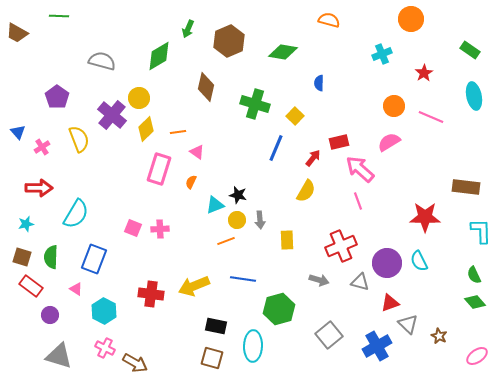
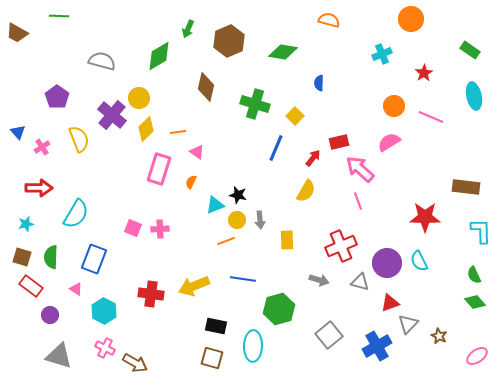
gray triangle at (408, 324): rotated 30 degrees clockwise
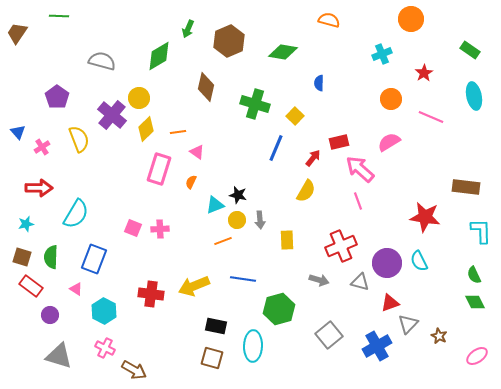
brown trapezoid at (17, 33): rotated 95 degrees clockwise
orange circle at (394, 106): moved 3 px left, 7 px up
red star at (425, 217): rotated 8 degrees clockwise
orange line at (226, 241): moved 3 px left
green diamond at (475, 302): rotated 15 degrees clockwise
brown arrow at (135, 363): moved 1 px left, 7 px down
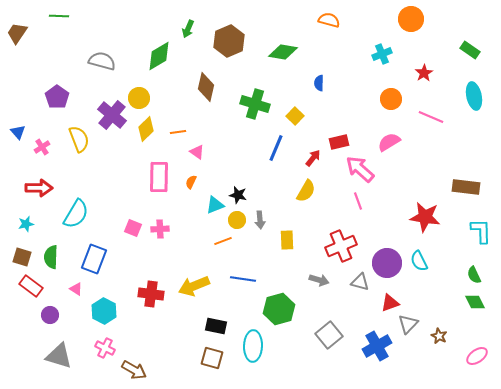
pink rectangle at (159, 169): moved 8 px down; rotated 16 degrees counterclockwise
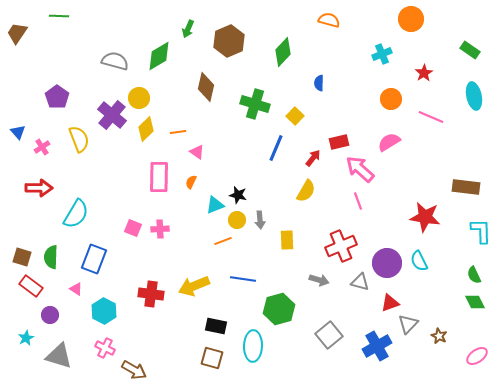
green diamond at (283, 52): rotated 56 degrees counterclockwise
gray semicircle at (102, 61): moved 13 px right
cyan star at (26, 224): moved 114 px down; rotated 14 degrees counterclockwise
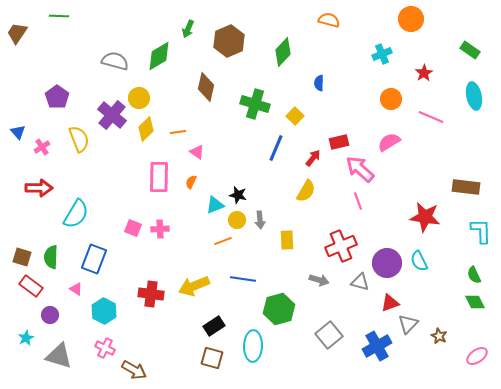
black rectangle at (216, 326): moved 2 px left; rotated 45 degrees counterclockwise
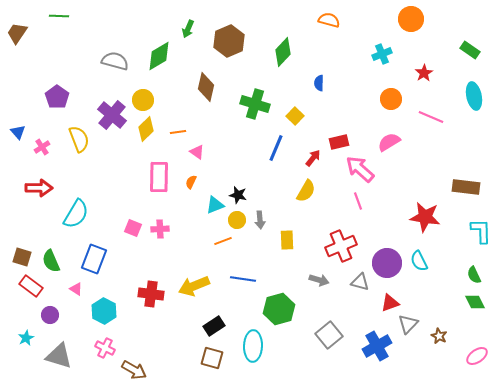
yellow circle at (139, 98): moved 4 px right, 2 px down
green semicircle at (51, 257): moved 4 px down; rotated 25 degrees counterclockwise
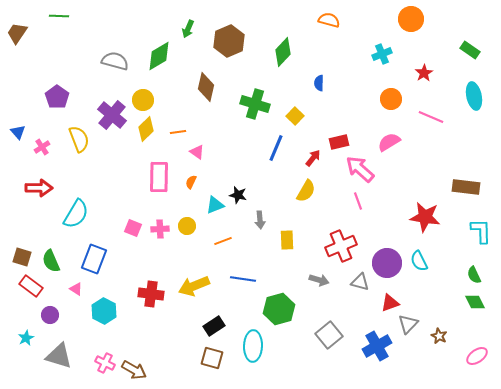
yellow circle at (237, 220): moved 50 px left, 6 px down
pink cross at (105, 348): moved 15 px down
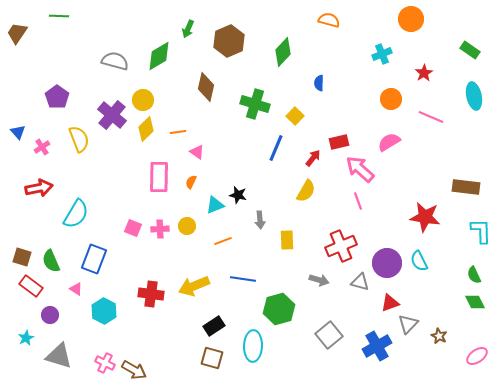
red arrow at (39, 188): rotated 12 degrees counterclockwise
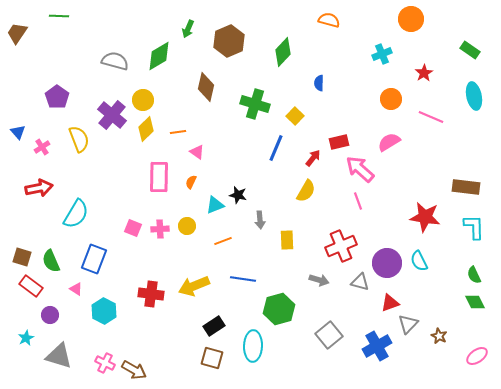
cyan L-shape at (481, 231): moved 7 px left, 4 px up
